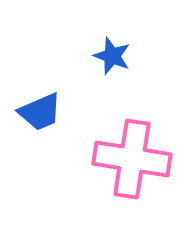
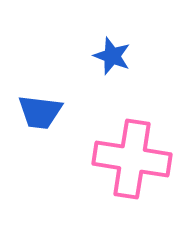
blue trapezoid: rotated 30 degrees clockwise
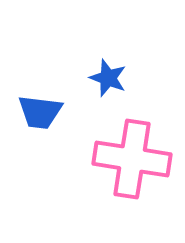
blue star: moved 4 px left, 22 px down
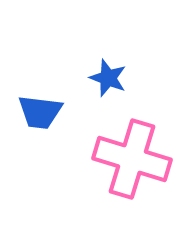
pink cross: rotated 8 degrees clockwise
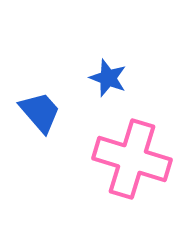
blue trapezoid: rotated 138 degrees counterclockwise
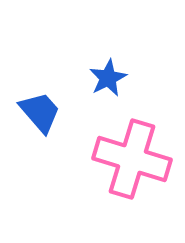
blue star: rotated 24 degrees clockwise
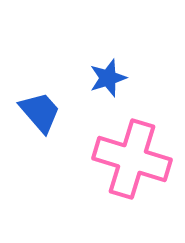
blue star: rotated 9 degrees clockwise
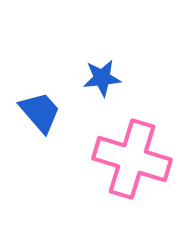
blue star: moved 6 px left; rotated 12 degrees clockwise
